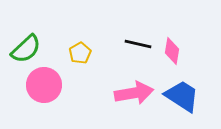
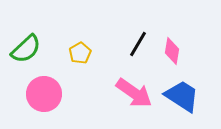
black line: rotated 72 degrees counterclockwise
pink circle: moved 9 px down
pink arrow: rotated 45 degrees clockwise
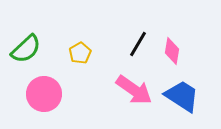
pink arrow: moved 3 px up
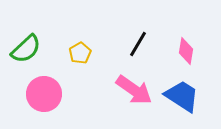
pink diamond: moved 14 px right
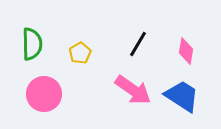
green semicircle: moved 6 px right, 5 px up; rotated 48 degrees counterclockwise
pink arrow: moved 1 px left
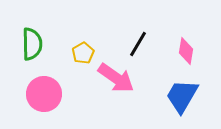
yellow pentagon: moved 3 px right
pink arrow: moved 17 px left, 12 px up
blue trapezoid: rotated 93 degrees counterclockwise
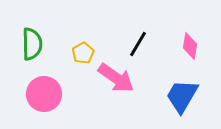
pink diamond: moved 4 px right, 5 px up
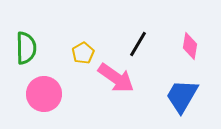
green semicircle: moved 6 px left, 4 px down
